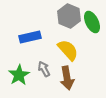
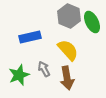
green star: rotated 10 degrees clockwise
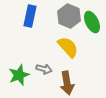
blue rectangle: moved 21 px up; rotated 65 degrees counterclockwise
yellow semicircle: moved 3 px up
gray arrow: rotated 133 degrees clockwise
brown arrow: moved 5 px down
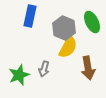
gray hexagon: moved 5 px left, 12 px down
yellow semicircle: rotated 70 degrees clockwise
gray arrow: rotated 91 degrees clockwise
brown arrow: moved 21 px right, 15 px up
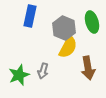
green ellipse: rotated 10 degrees clockwise
gray arrow: moved 1 px left, 2 px down
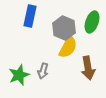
green ellipse: rotated 35 degrees clockwise
